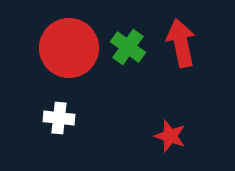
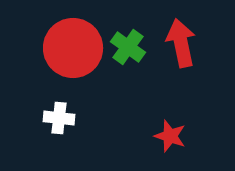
red circle: moved 4 px right
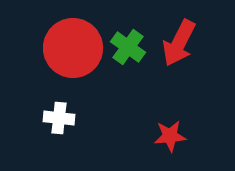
red arrow: moved 2 px left; rotated 141 degrees counterclockwise
red star: rotated 24 degrees counterclockwise
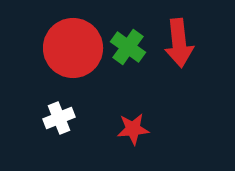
red arrow: rotated 33 degrees counterclockwise
white cross: rotated 28 degrees counterclockwise
red star: moved 37 px left, 7 px up
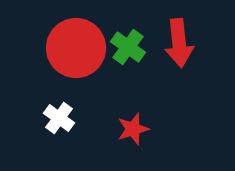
red circle: moved 3 px right
white cross: rotated 32 degrees counterclockwise
red star: rotated 12 degrees counterclockwise
